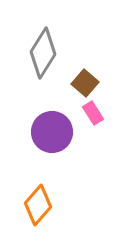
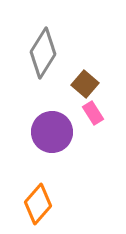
brown square: moved 1 px down
orange diamond: moved 1 px up
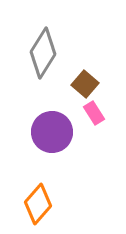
pink rectangle: moved 1 px right
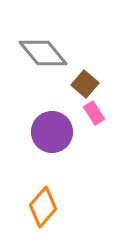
gray diamond: rotated 72 degrees counterclockwise
orange diamond: moved 5 px right, 3 px down
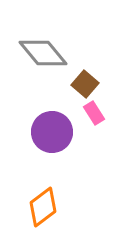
orange diamond: rotated 12 degrees clockwise
